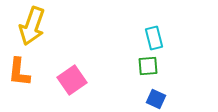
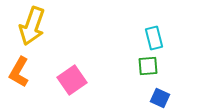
orange L-shape: rotated 24 degrees clockwise
blue square: moved 4 px right, 1 px up
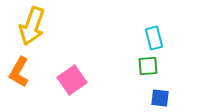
blue square: rotated 18 degrees counterclockwise
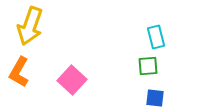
yellow arrow: moved 2 px left
cyan rectangle: moved 2 px right, 1 px up
pink square: rotated 12 degrees counterclockwise
blue square: moved 5 px left
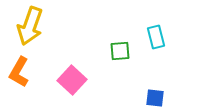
green square: moved 28 px left, 15 px up
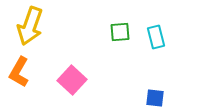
green square: moved 19 px up
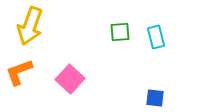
orange L-shape: rotated 40 degrees clockwise
pink square: moved 2 px left, 1 px up
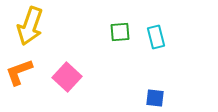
pink square: moved 3 px left, 2 px up
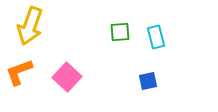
blue square: moved 7 px left, 17 px up; rotated 18 degrees counterclockwise
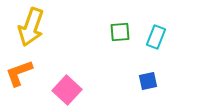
yellow arrow: moved 1 px right, 1 px down
cyan rectangle: rotated 35 degrees clockwise
orange L-shape: moved 1 px down
pink square: moved 13 px down
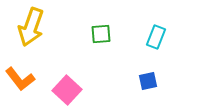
green square: moved 19 px left, 2 px down
orange L-shape: moved 1 px right, 6 px down; rotated 108 degrees counterclockwise
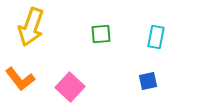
cyan rectangle: rotated 10 degrees counterclockwise
pink square: moved 3 px right, 3 px up
